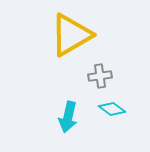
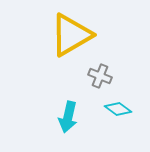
gray cross: rotated 30 degrees clockwise
cyan diamond: moved 6 px right
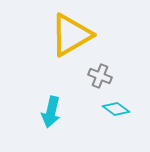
cyan diamond: moved 2 px left
cyan arrow: moved 17 px left, 5 px up
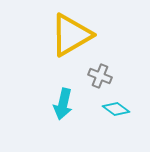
cyan arrow: moved 12 px right, 8 px up
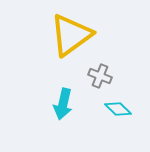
yellow triangle: rotated 6 degrees counterclockwise
cyan diamond: moved 2 px right; rotated 8 degrees clockwise
